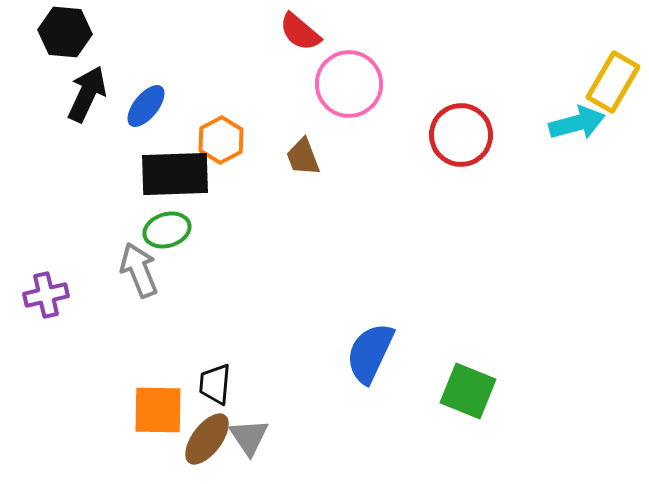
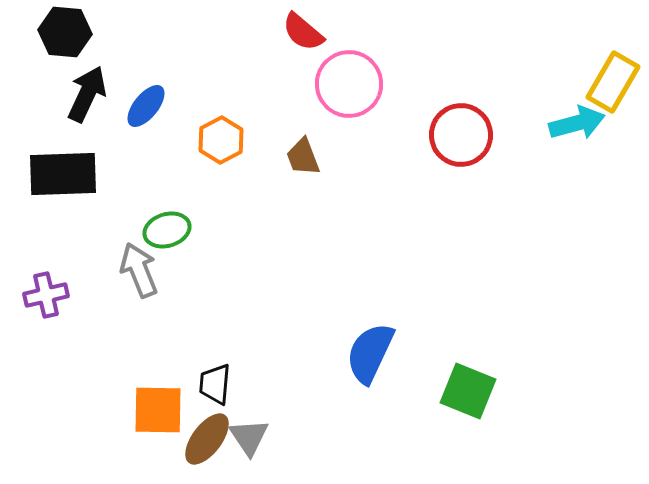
red semicircle: moved 3 px right
black rectangle: moved 112 px left
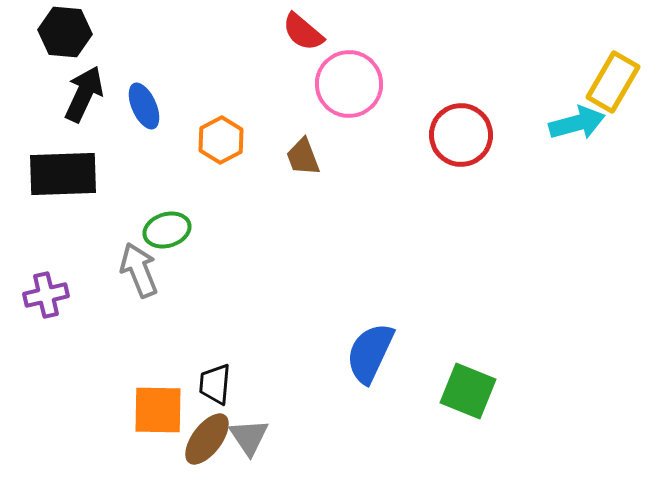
black arrow: moved 3 px left
blue ellipse: moved 2 px left; rotated 63 degrees counterclockwise
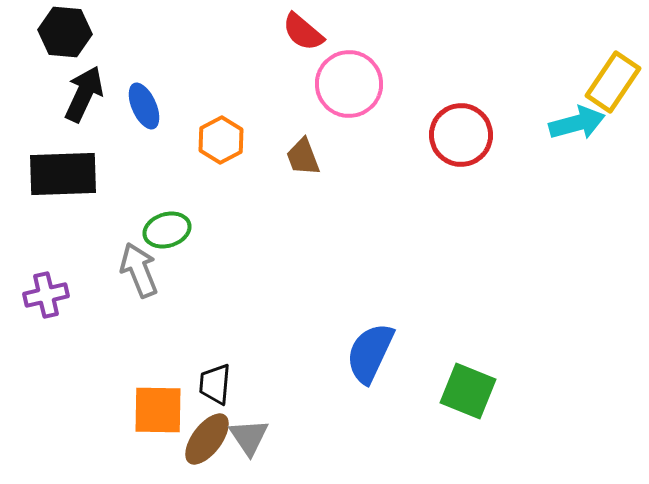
yellow rectangle: rotated 4 degrees clockwise
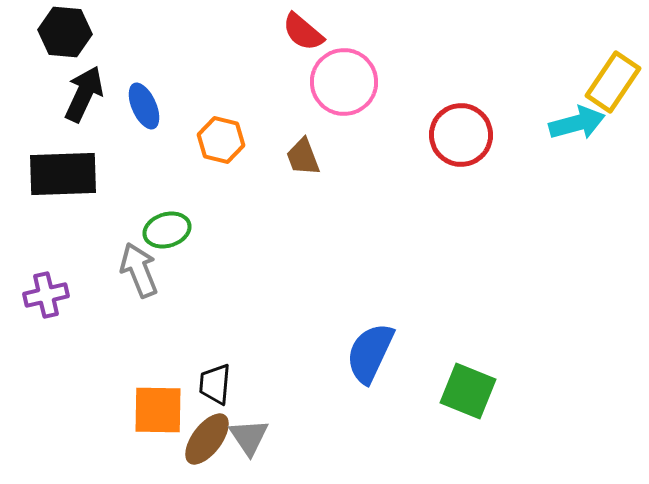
pink circle: moved 5 px left, 2 px up
orange hexagon: rotated 18 degrees counterclockwise
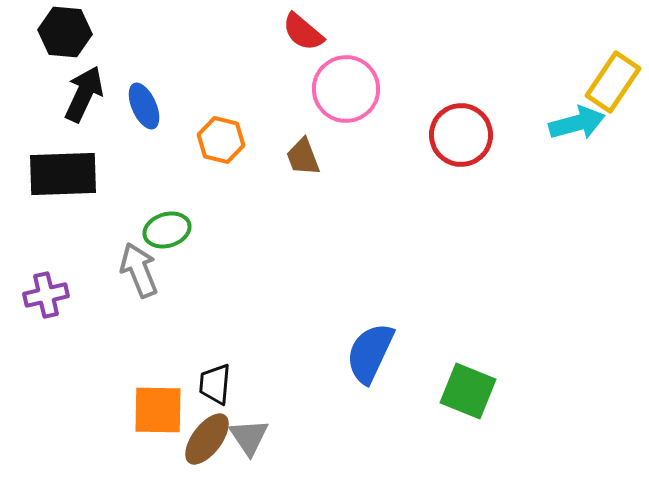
pink circle: moved 2 px right, 7 px down
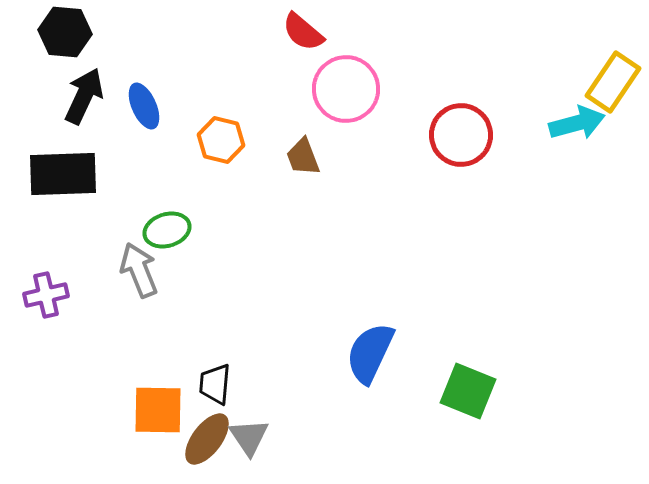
black arrow: moved 2 px down
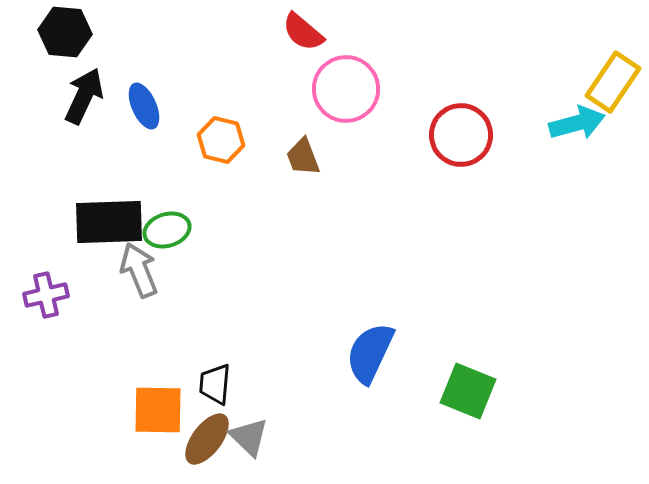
black rectangle: moved 46 px right, 48 px down
gray triangle: rotated 12 degrees counterclockwise
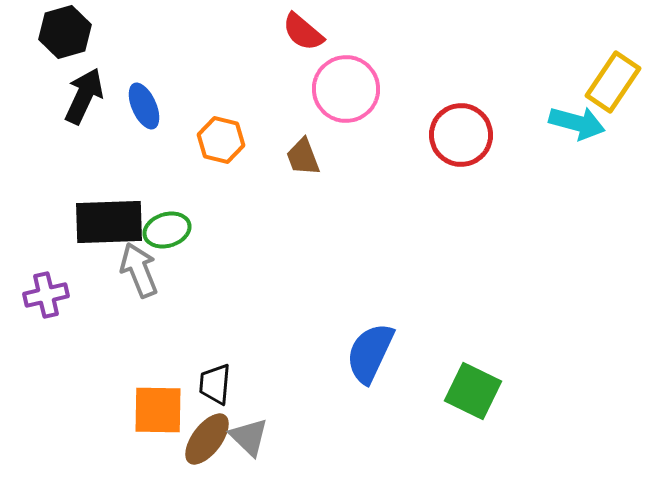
black hexagon: rotated 21 degrees counterclockwise
cyan arrow: rotated 30 degrees clockwise
green square: moved 5 px right; rotated 4 degrees clockwise
